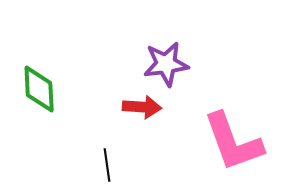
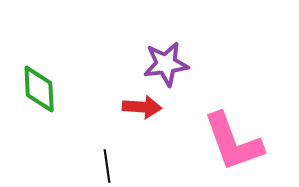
black line: moved 1 px down
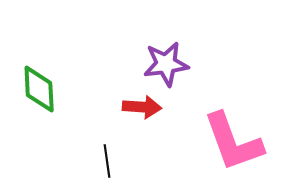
black line: moved 5 px up
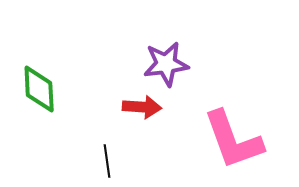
pink L-shape: moved 2 px up
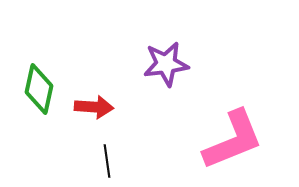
green diamond: rotated 15 degrees clockwise
red arrow: moved 48 px left
pink L-shape: rotated 92 degrees counterclockwise
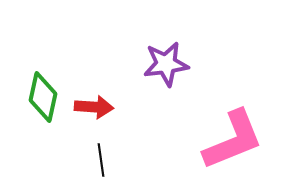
green diamond: moved 4 px right, 8 px down
black line: moved 6 px left, 1 px up
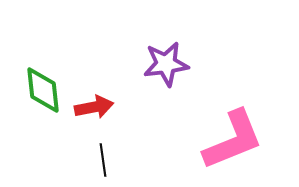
green diamond: moved 7 px up; rotated 18 degrees counterclockwise
red arrow: rotated 15 degrees counterclockwise
black line: moved 2 px right
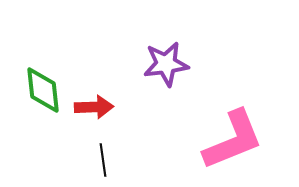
red arrow: rotated 9 degrees clockwise
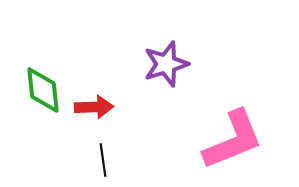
purple star: rotated 9 degrees counterclockwise
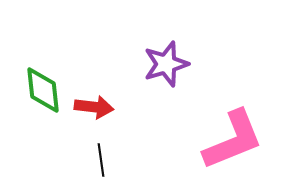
red arrow: rotated 9 degrees clockwise
black line: moved 2 px left
